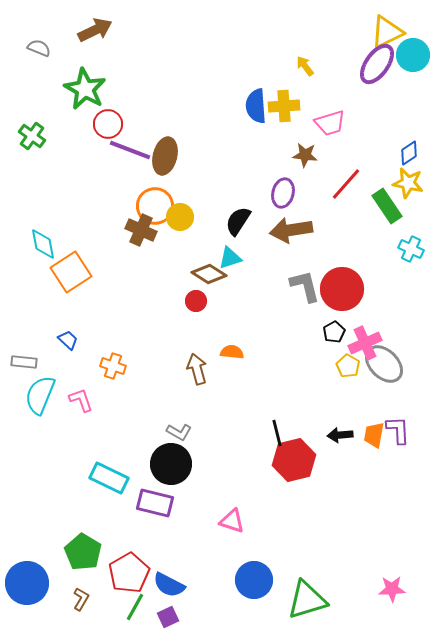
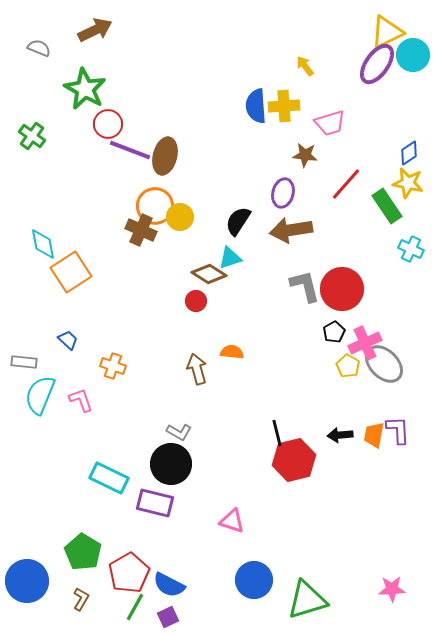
blue circle at (27, 583): moved 2 px up
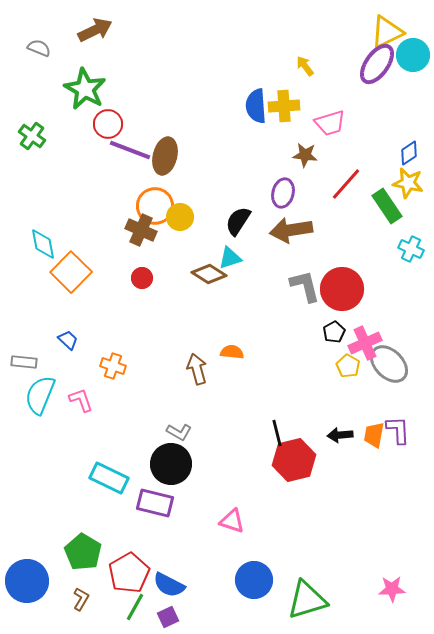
orange square at (71, 272): rotated 12 degrees counterclockwise
red circle at (196, 301): moved 54 px left, 23 px up
gray ellipse at (384, 364): moved 5 px right
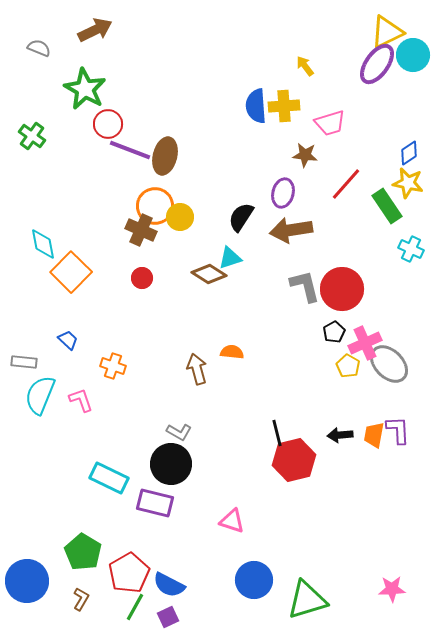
black semicircle at (238, 221): moved 3 px right, 4 px up
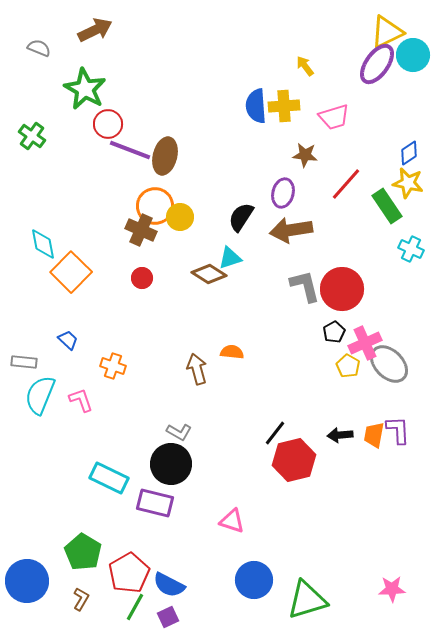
pink trapezoid at (330, 123): moved 4 px right, 6 px up
black line at (277, 433): moved 2 px left; rotated 52 degrees clockwise
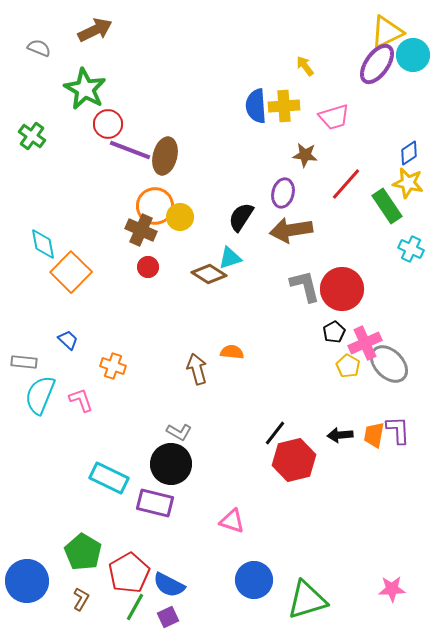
red circle at (142, 278): moved 6 px right, 11 px up
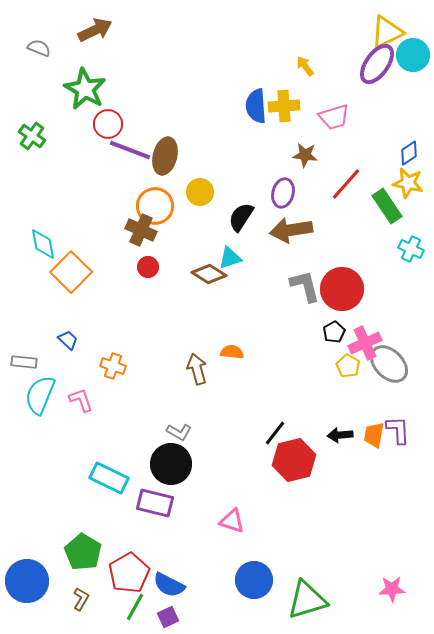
yellow circle at (180, 217): moved 20 px right, 25 px up
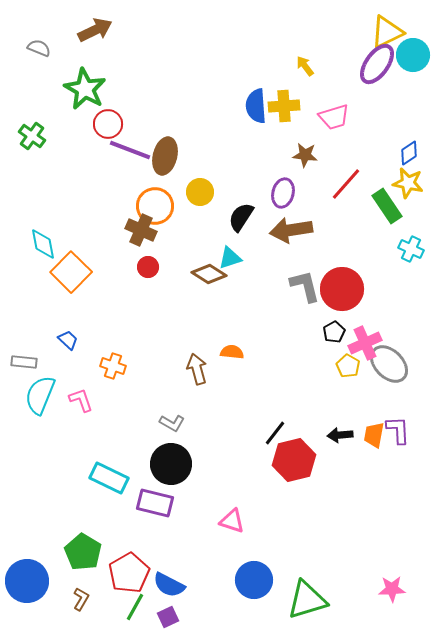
gray L-shape at (179, 432): moved 7 px left, 9 px up
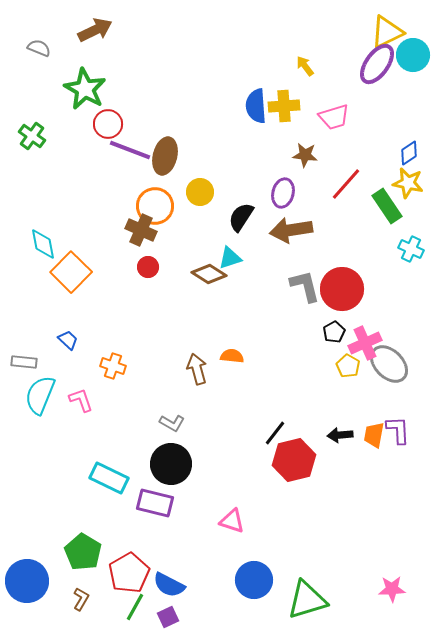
orange semicircle at (232, 352): moved 4 px down
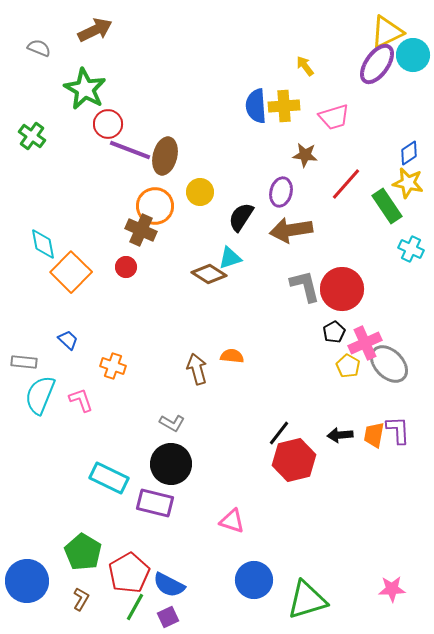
purple ellipse at (283, 193): moved 2 px left, 1 px up
red circle at (148, 267): moved 22 px left
black line at (275, 433): moved 4 px right
